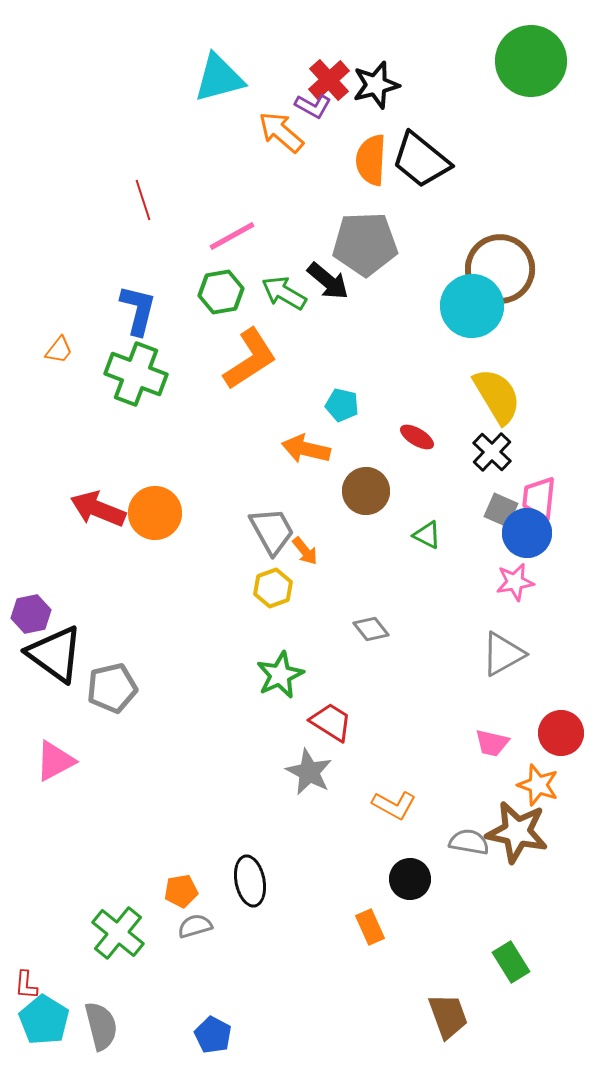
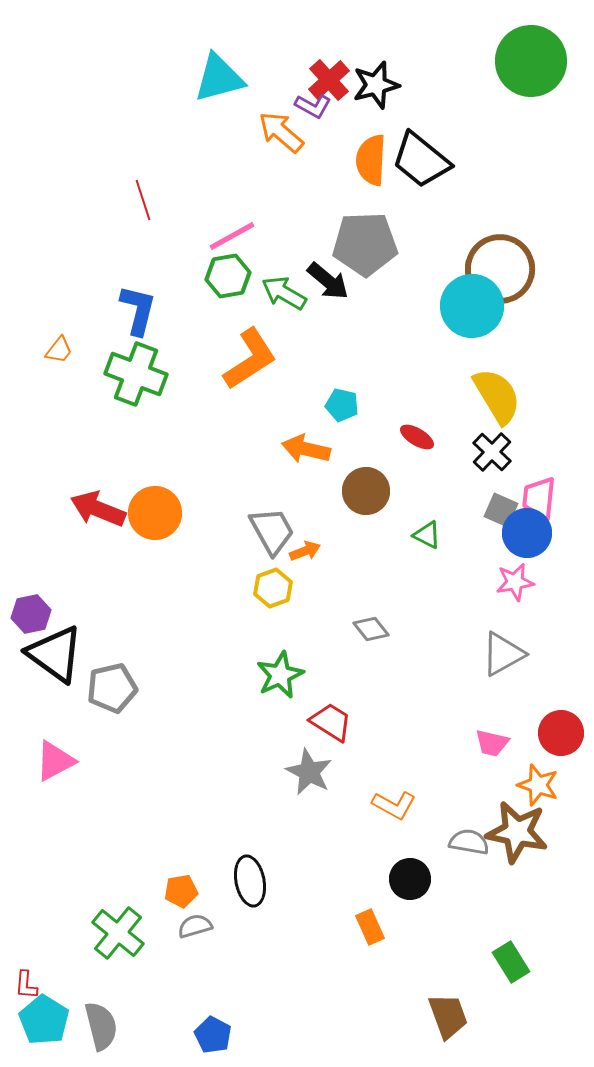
green hexagon at (221, 292): moved 7 px right, 16 px up
orange arrow at (305, 551): rotated 72 degrees counterclockwise
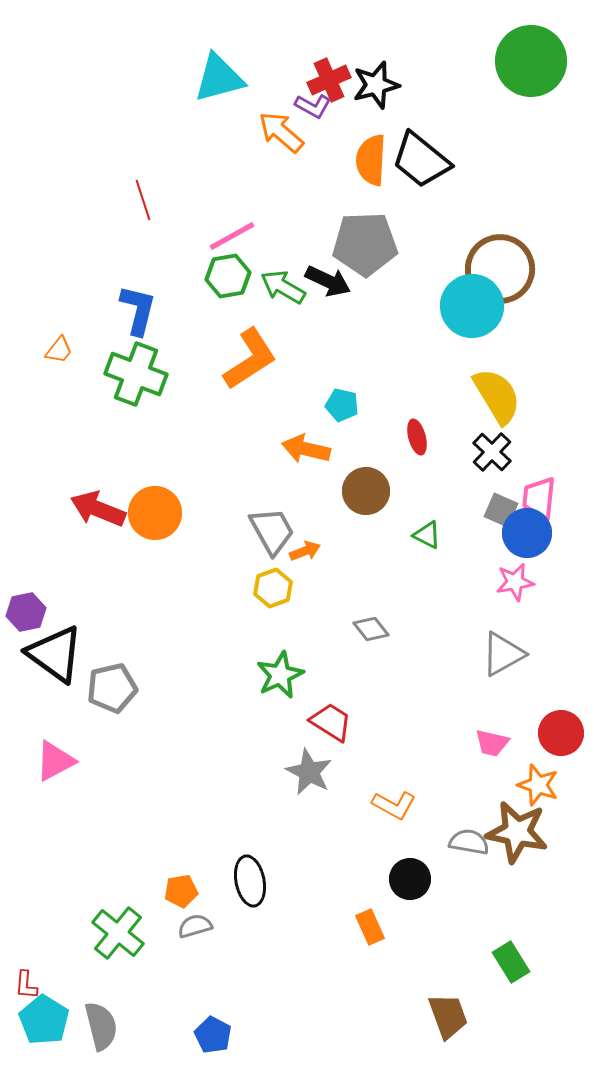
red cross at (329, 80): rotated 18 degrees clockwise
black arrow at (328, 281): rotated 15 degrees counterclockwise
green arrow at (284, 293): moved 1 px left, 6 px up
red ellipse at (417, 437): rotated 44 degrees clockwise
purple hexagon at (31, 614): moved 5 px left, 2 px up
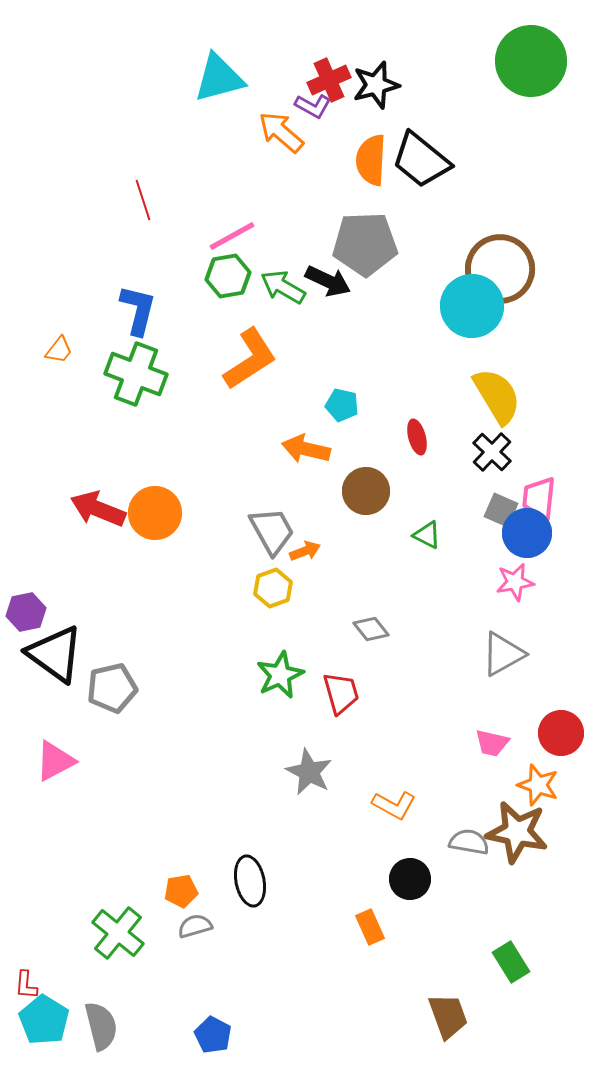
red trapezoid at (331, 722): moved 10 px right, 29 px up; rotated 42 degrees clockwise
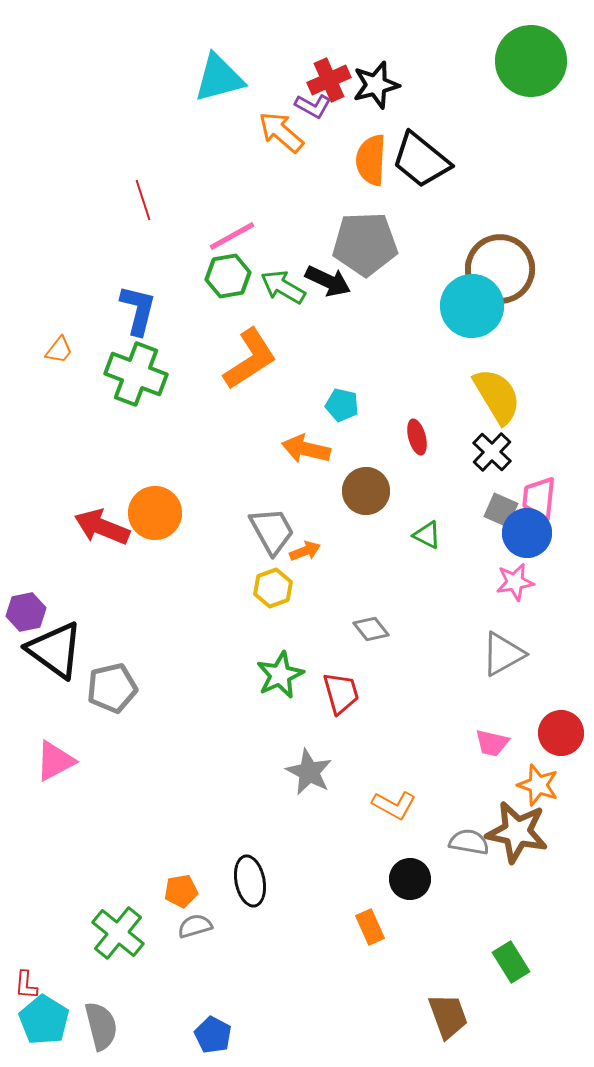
red arrow at (98, 509): moved 4 px right, 18 px down
black triangle at (55, 654): moved 4 px up
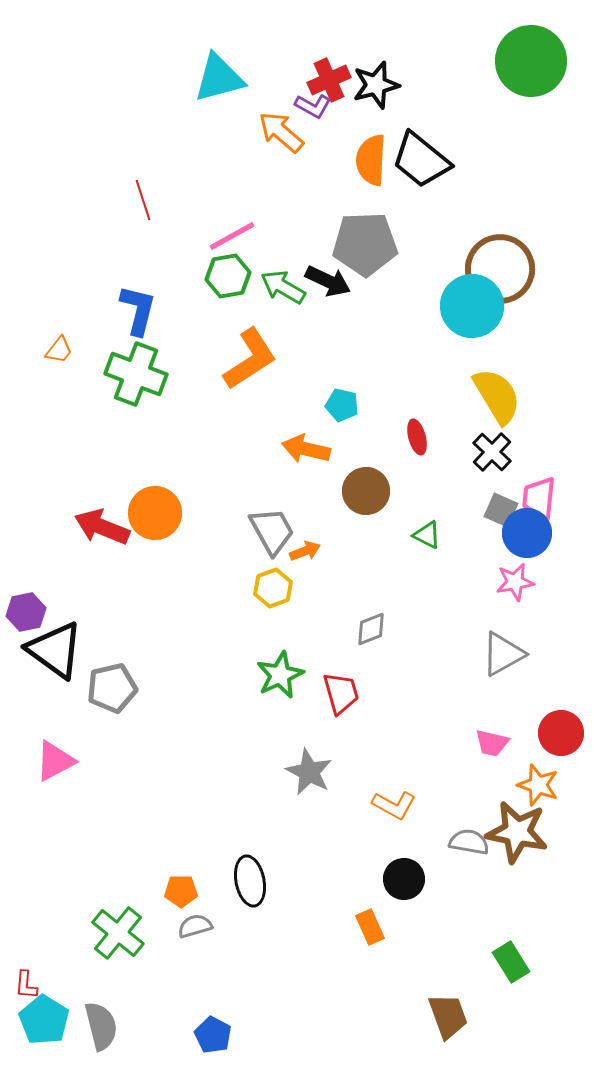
gray diamond at (371, 629): rotated 72 degrees counterclockwise
black circle at (410, 879): moved 6 px left
orange pentagon at (181, 891): rotated 8 degrees clockwise
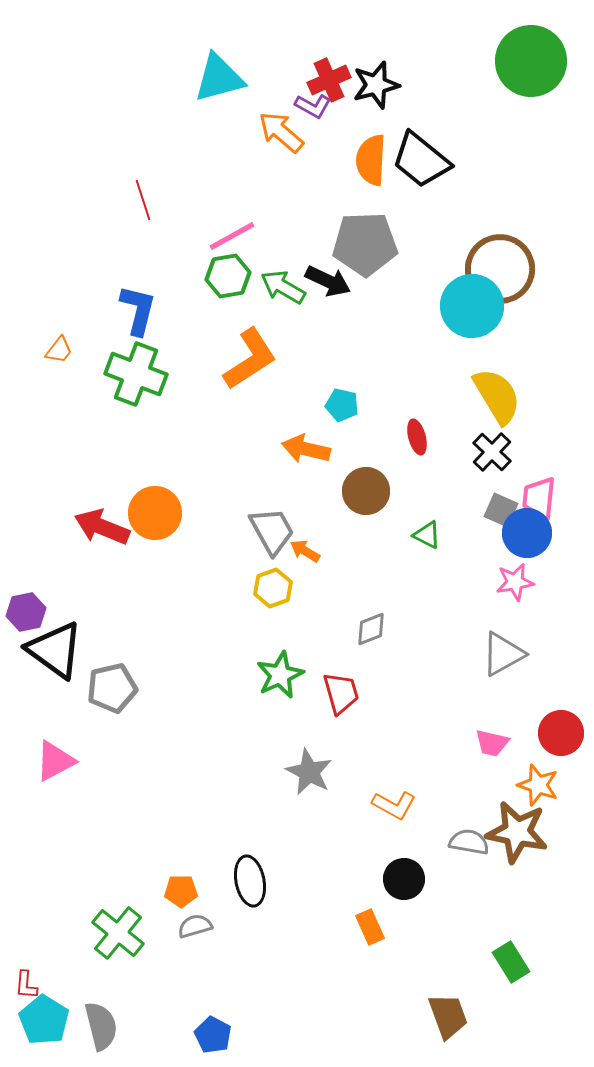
orange arrow at (305, 551): rotated 128 degrees counterclockwise
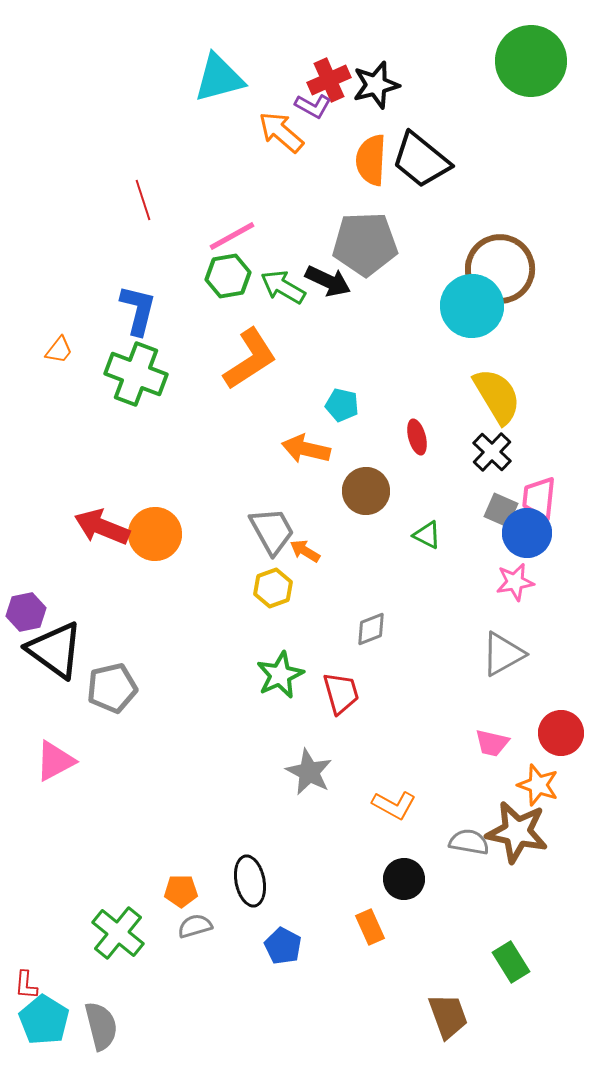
orange circle at (155, 513): moved 21 px down
blue pentagon at (213, 1035): moved 70 px right, 89 px up
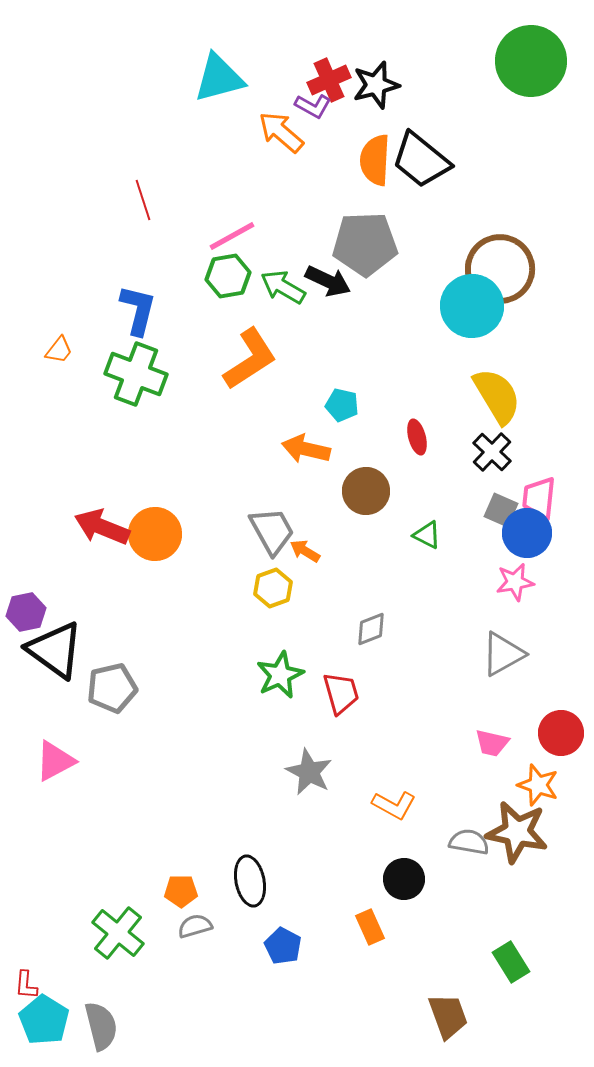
orange semicircle at (371, 160): moved 4 px right
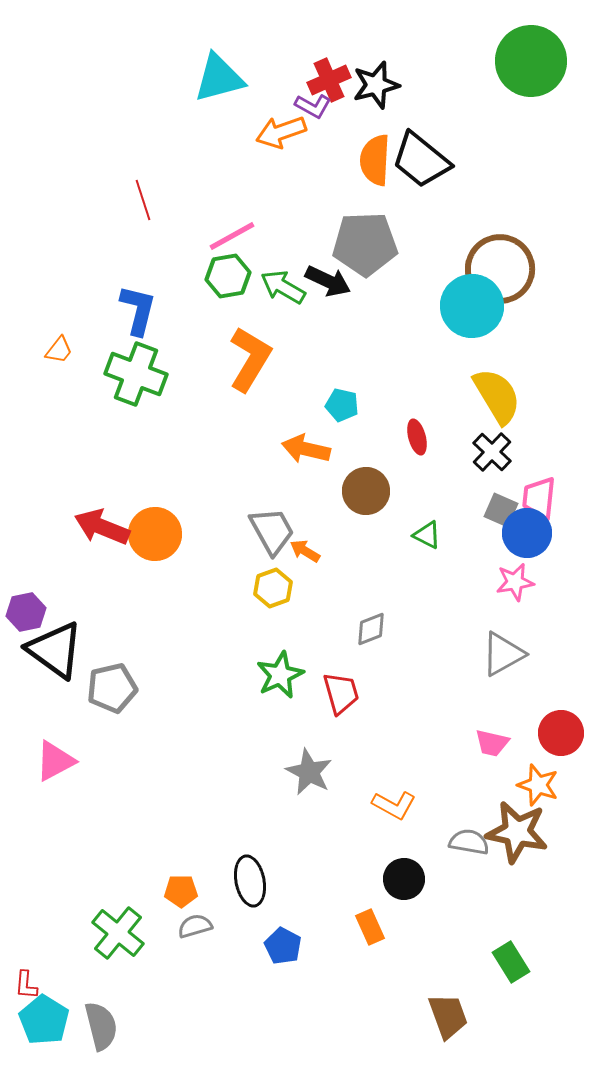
orange arrow at (281, 132): rotated 60 degrees counterclockwise
orange L-shape at (250, 359): rotated 26 degrees counterclockwise
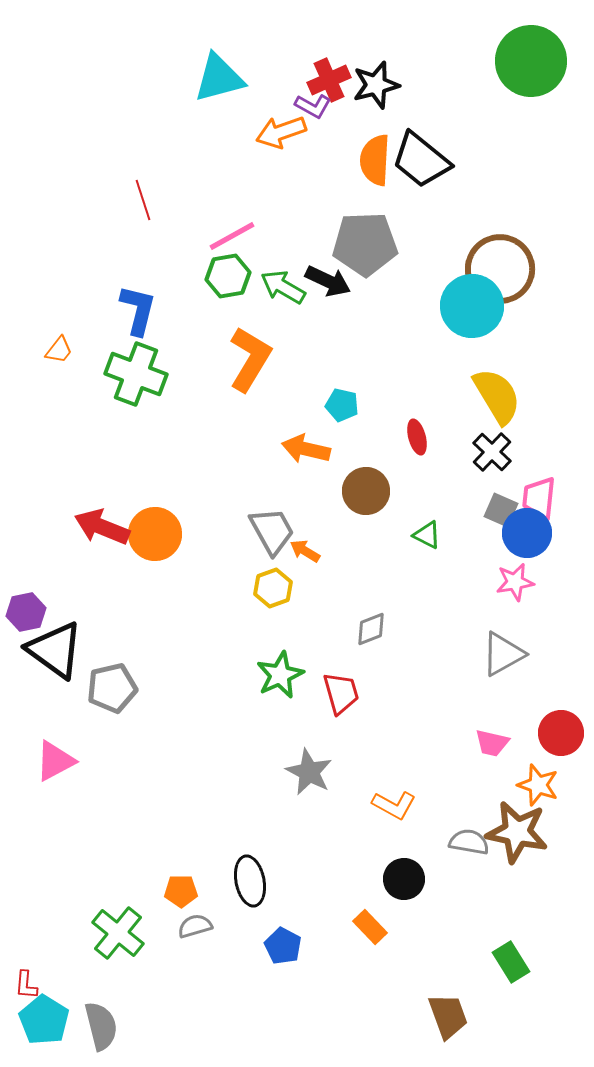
orange rectangle at (370, 927): rotated 20 degrees counterclockwise
